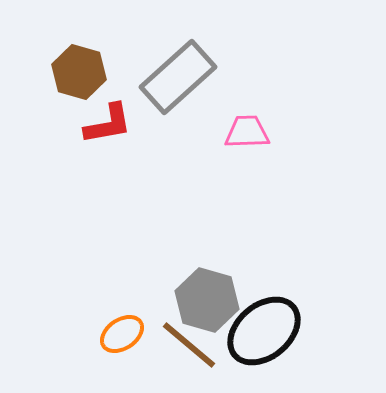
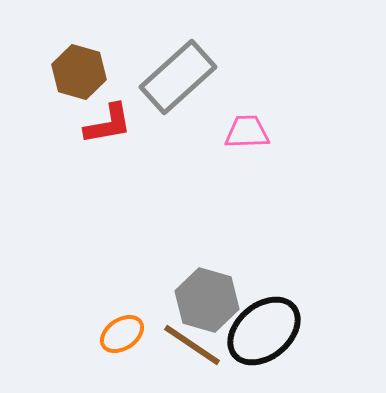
brown line: moved 3 px right; rotated 6 degrees counterclockwise
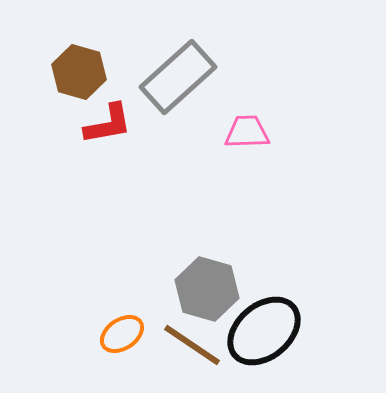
gray hexagon: moved 11 px up
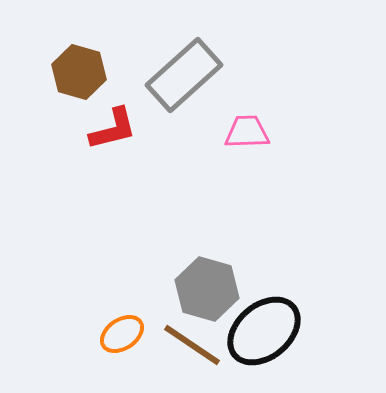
gray rectangle: moved 6 px right, 2 px up
red L-shape: moved 5 px right, 5 px down; rotated 4 degrees counterclockwise
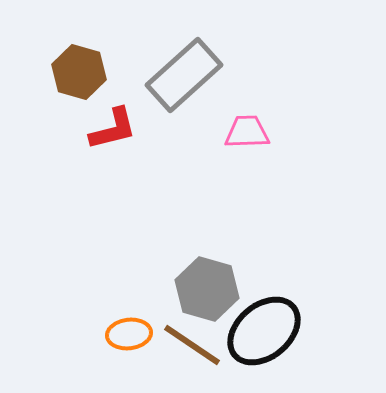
orange ellipse: moved 7 px right; rotated 27 degrees clockwise
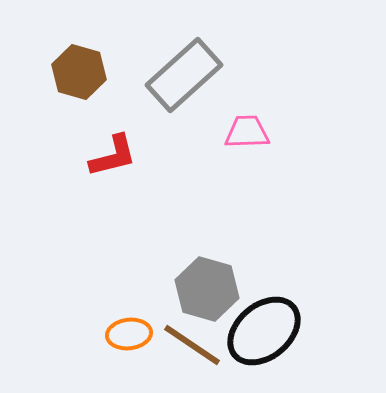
red L-shape: moved 27 px down
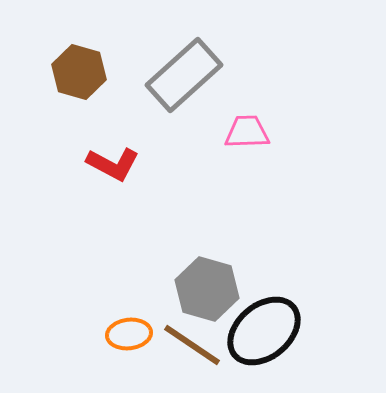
red L-shape: moved 8 px down; rotated 42 degrees clockwise
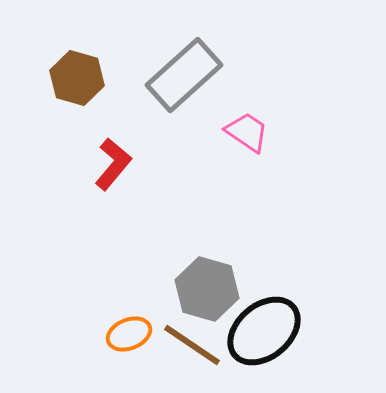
brown hexagon: moved 2 px left, 6 px down
pink trapezoid: rotated 36 degrees clockwise
red L-shape: rotated 78 degrees counterclockwise
orange ellipse: rotated 15 degrees counterclockwise
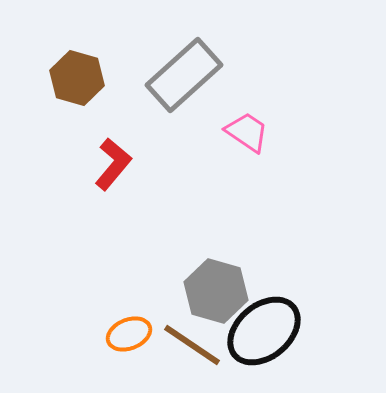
gray hexagon: moved 9 px right, 2 px down
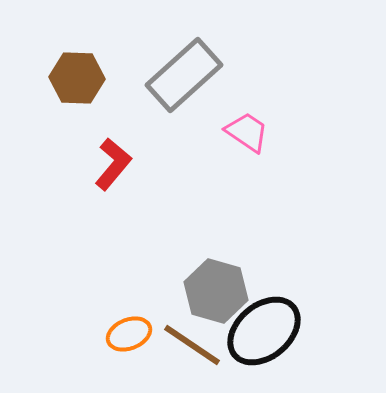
brown hexagon: rotated 14 degrees counterclockwise
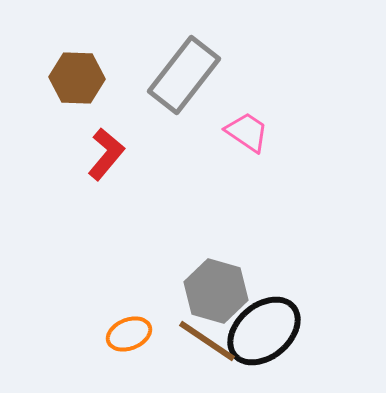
gray rectangle: rotated 10 degrees counterclockwise
red L-shape: moved 7 px left, 10 px up
brown line: moved 15 px right, 4 px up
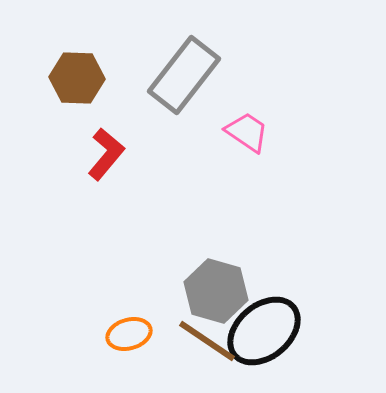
orange ellipse: rotated 6 degrees clockwise
